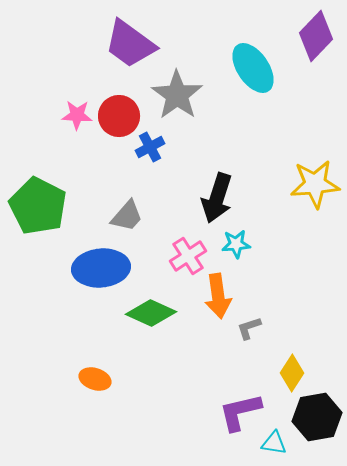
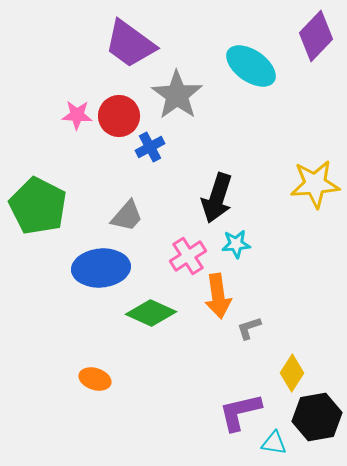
cyan ellipse: moved 2 px left, 2 px up; rotated 21 degrees counterclockwise
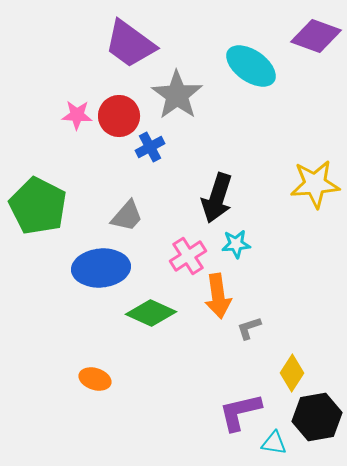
purple diamond: rotated 66 degrees clockwise
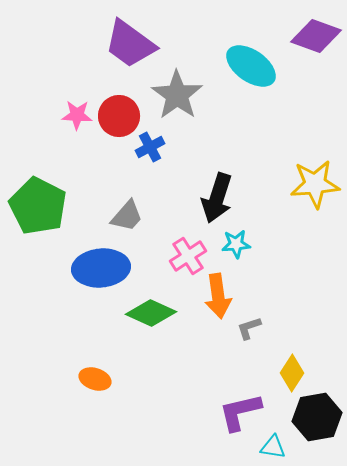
cyan triangle: moved 1 px left, 4 px down
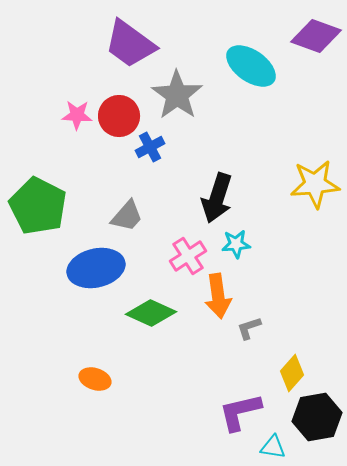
blue ellipse: moved 5 px left; rotated 8 degrees counterclockwise
yellow diamond: rotated 9 degrees clockwise
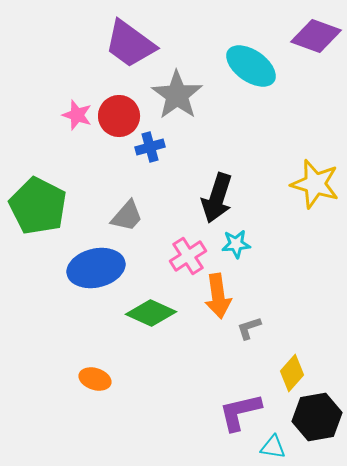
pink star: rotated 16 degrees clockwise
blue cross: rotated 12 degrees clockwise
yellow star: rotated 21 degrees clockwise
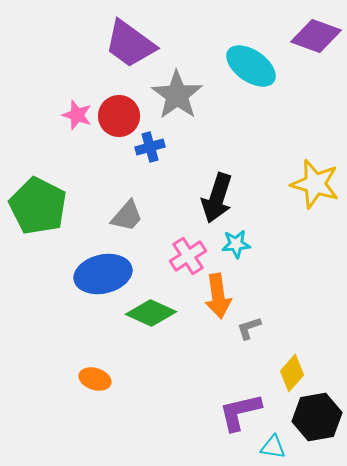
blue ellipse: moved 7 px right, 6 px down
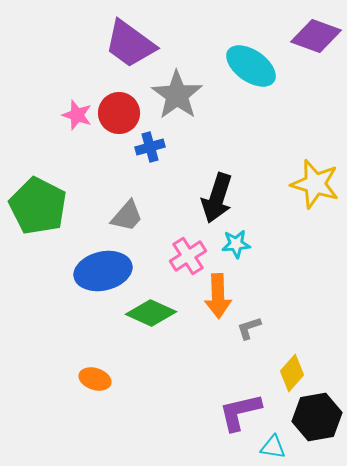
red circle: moved 3 px up
blue ellipse: moved 3 px up
orange arrow: rotated 6 degrees clockwise
